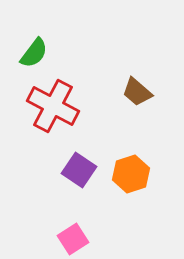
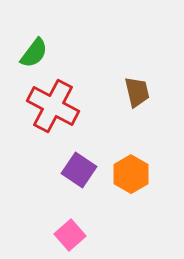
brown trapezoid: rotated 144 degrees counterclockwise
orange hexagon: rotated 12 degrees counterclockwise
pink square: moved 3 px left, 4 px up; rotated 8 degrees counterclockwise
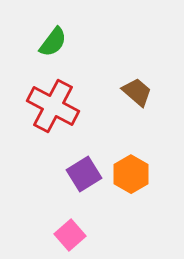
green semicircle: moved 19 px right, 11 px up
brown trapezoid: rotated 36 degrees counterclockwise
purple square: moved 5 px right, 4 px down; rotated 24 degrees clockwise
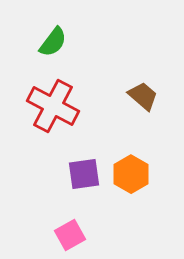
brown trapezoid: moved 6 px right, 4 px down
purple square: rotated 24 degrees clockwise
pink square: rotated 12 degrees clockwise
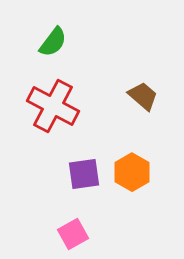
orange hexagon: moved 1 px right, 2 px up
pink square: moved 3 px right, 1 px up
